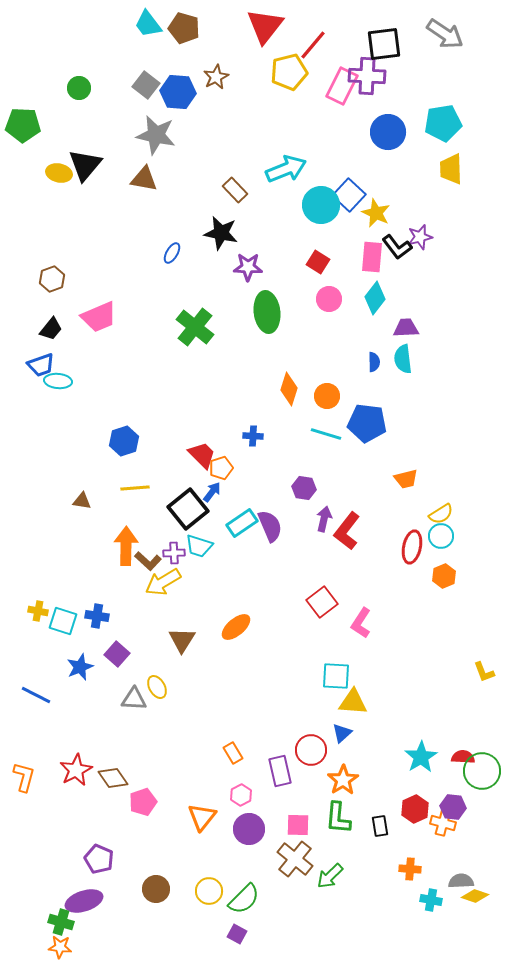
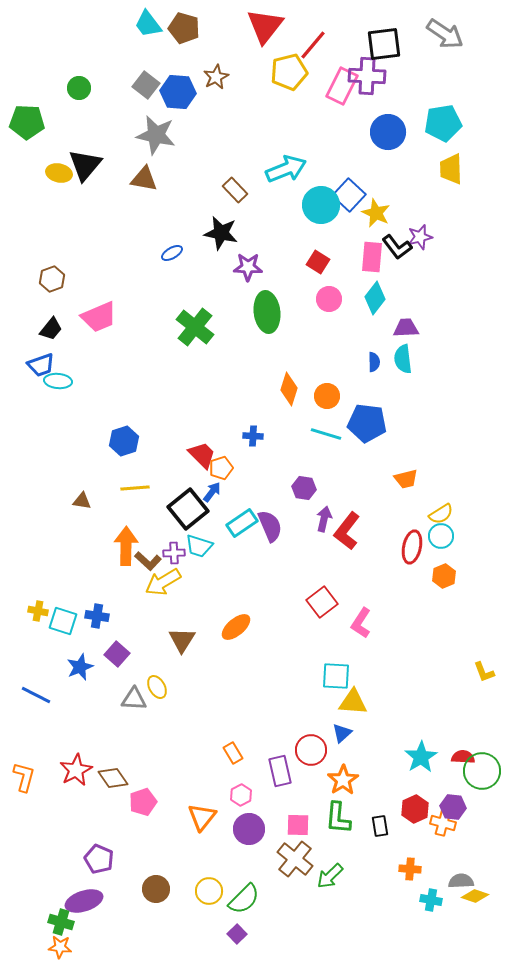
green pentagon at (23, 125): moved 4 px right, 3 px up
blue ellipse at (172, 253): rotated 30 degrees clockwise
purple square at (237, 934): rotated 18 degrees clockwise
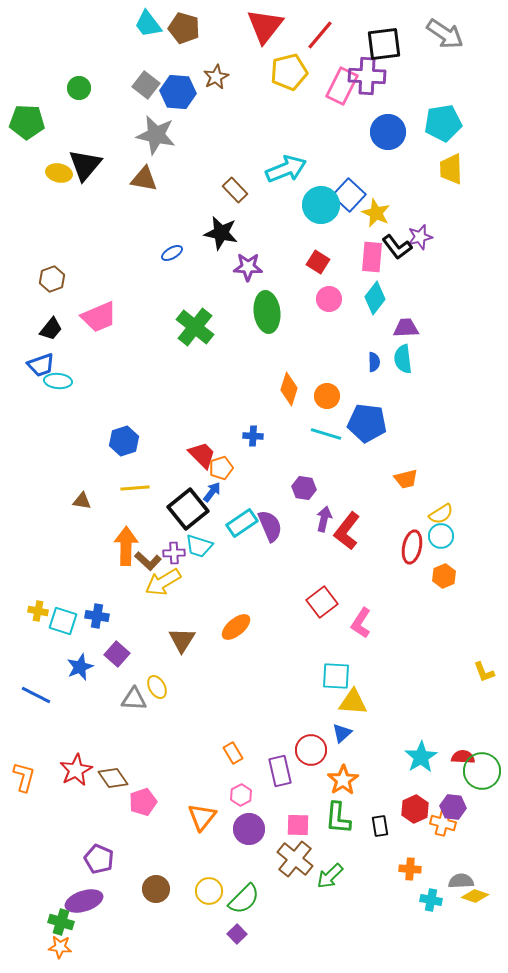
red line at (313, 45): moved 7 px right, 10 px up
